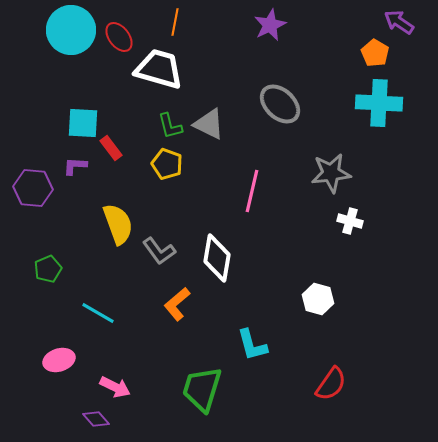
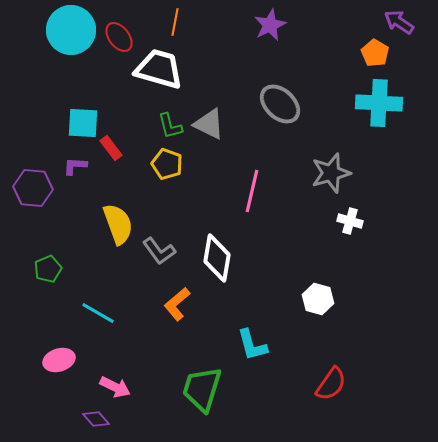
gray star: rotated 9 degrees counterclockwise
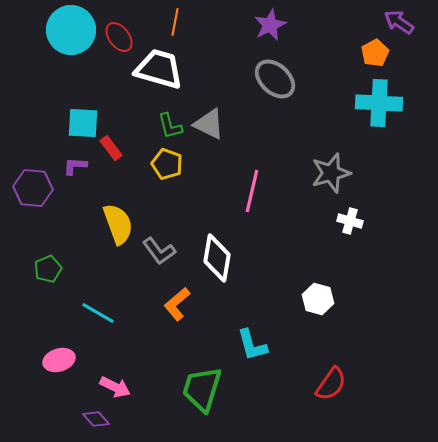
orange pentagon: rotated 12 degrees clockwise
gray ellipse: moved 5 px left, 25 px up
